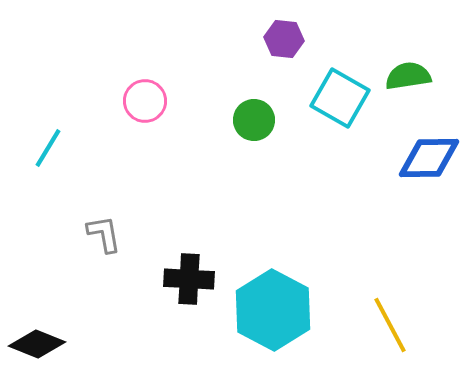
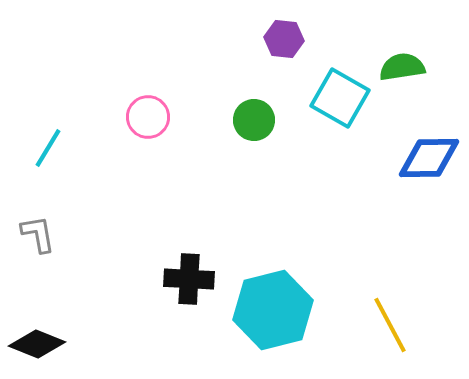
green semicircle: moved 6 px left, 9 px up
pink circle: moved 3 px right, 16 px down
gray L-shape: moved 66 px left
cyan hexagon: rotated 18 degrees clockwise
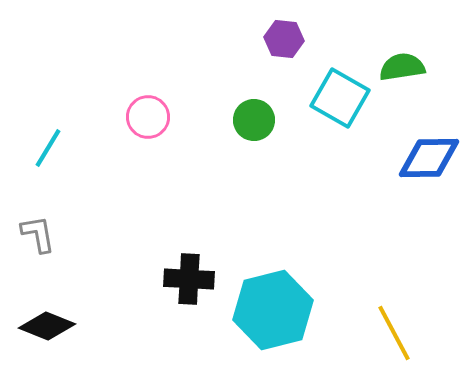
yellow line: moved 4 px right, 8 px down
black diamond: moved 10 px right, 18 px up
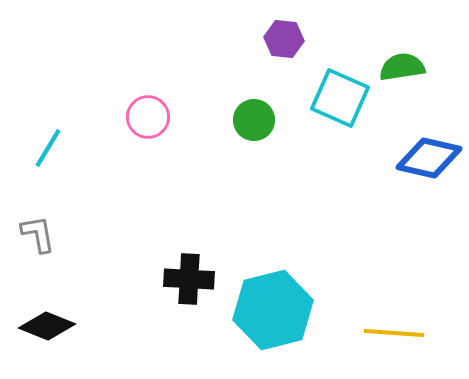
cyan square: rotated 6 degrees counterclockwise
blue diamond: rotated 14 degrees clockwise
yellow line: rotated 58 degrees counterclockwise
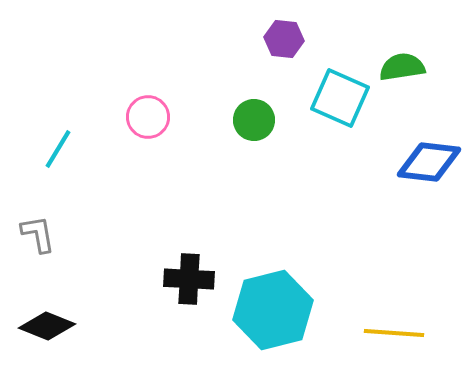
cyan line: moved 10 px right, 1 px down
blue diamond: moved 4 px down; rotated 6 degrees counterclockwise
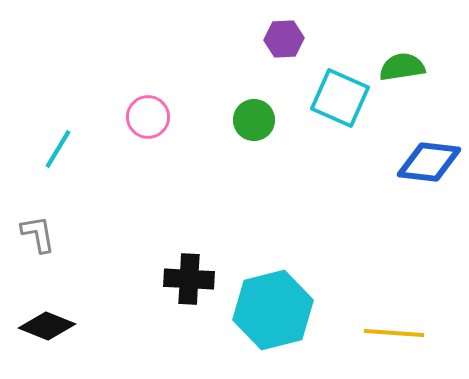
purple hexagon: rotated 9 degrees counterclockwise
